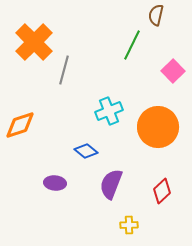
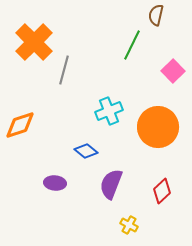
yellow cross: rotated 30 degrees clockwise
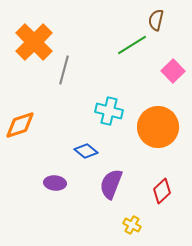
brown semicircle: moved 5 px down
green line: rotated 32 degrees clockwise
cyan cross: rotated 36 degrees clockwise
yellow cross: moved 3 px right
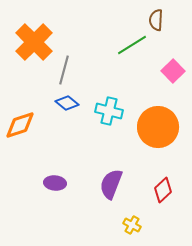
brown semicircle: rotated 10 degrees counterclockwise
blue diamond: moved 19 px left, 48 px up
red diamond: moved 1 px right, 1 px up
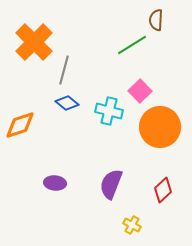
pink square: moved 33 px left, 20 px down
orange circle: moved 2 px right
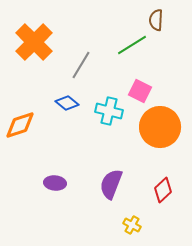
gray line: moved 17 px right, 5 px up; rotated 16 degrees clockwise
pink square: rotated 20 degrees counterclockwise
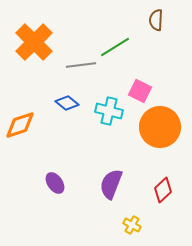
green line: moved 17 px left, 2 px down
gray line: rotated 52 degrees clockwise
purple ellipse: rotated 50 degrees clockwise
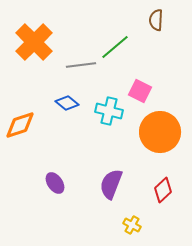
green line: rotated 8 degrees counterclockwise
orange circle: moved 5 px down
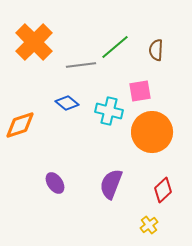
brown semicircle: moved 30 px down
pink square: rotated 35 degrees counterclockwise
orange circle: moved 8 px left
yellow cross: moved 17 px right; rotated 24 degrees clockwise
